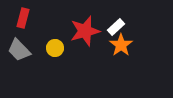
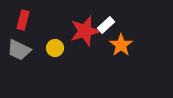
red rectangle: moved 2 px down
white rectangle: moved 10 px left, 2 px up
gray trapezoid: rotated 20 degrees counterclockwise
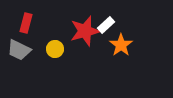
red rectangle: moved 3 px right, 3 px down
yellow circle: moved 1 px down
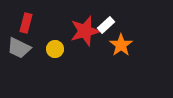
gray trapezoid: moved 2 px up
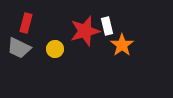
white rectangle: moved 1 px right, 1 px down; rotated 60 degrees counterclockwise
orange star: moved 1 px right
